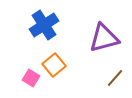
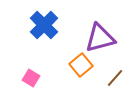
blue cross: rotated 12 degrees counterclockwise
purple triangle: moved 4 px left
orange square: moved 27 px right
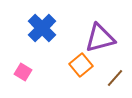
blue cross: moved 2 px left, 3 px down
pink square: moved 8 px left, 6 px up
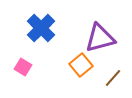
blue cross: moved 1 px left
pink square: moved 5 px up
brown line: moved 2 px left
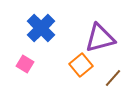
pink square: moved 2 px right, 3 px up
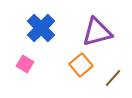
purple triangle: moved 3 px left, 6 px up
